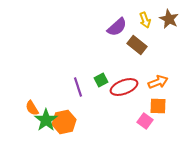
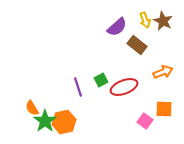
brown star: moved 6 px left, 2 px down
orange arrow: moved 5 px right, 10 px up
orange square: moved 6 px right, 3 px down
green star: moved 1 px left, 1 px down
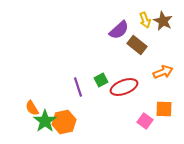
purple semicircle: moved 2 px right, 3 px down
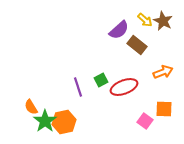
yellow arrow: rotated 28 degrees counterclockwise
orange semicircle: moved 1 px left, 1 px up
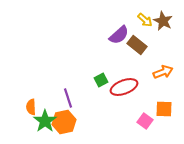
purple semicircle: moved 5 px down
purple line: moved 10 px left, 11 px down
orange semicircle: rotated 28 degrees clockwise
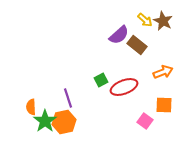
orange square: moved 4 px up
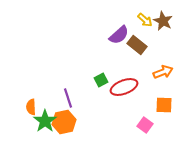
pink square: moved 4 px down
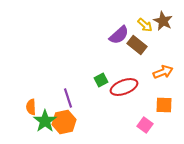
yellow arrow: moved 5 px down
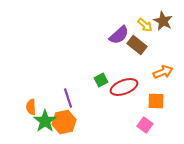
orange square: moved 8 px left, 4 px up
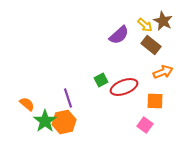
brown rectangle: moved 14 px right
orange square: moved 1 px left
orange semicircle: moved 4 px left, 3 px up; rotated 133 degrees clockwise
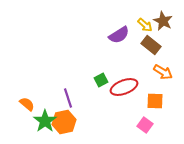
purple semicircle: rotated 10 degrees clockwise
orange arrow: rotated 54 degrees clockwise
